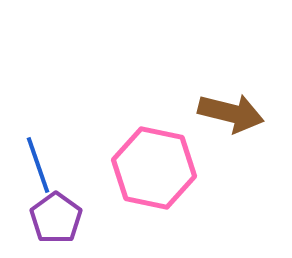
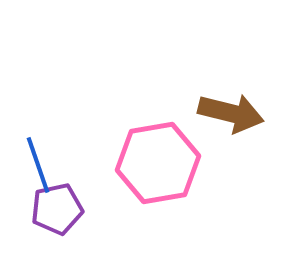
pink hexagon: moved 4 px right, 5 px up; rotated 22 degrees counterclockwise
purple pentagon: moved 1 px right, 9 px up; rotated 24 degrees clockwise
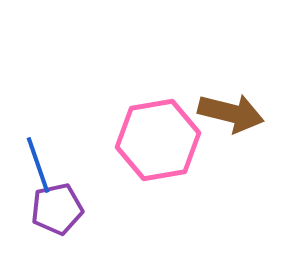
pink hexagon: moved 23 px up
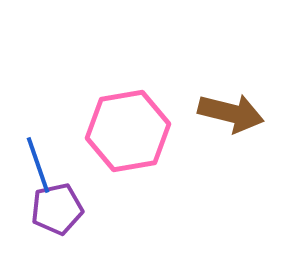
pink hexagon: moved 30 px left, 9 px up
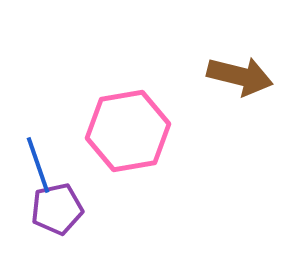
brown arrow: moved 9 px right, 37 px up
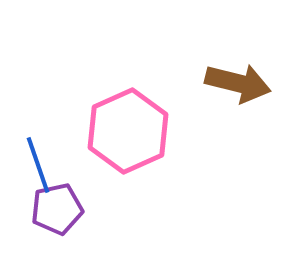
brown arrow: moved 2 px left, 7 px down
pink hexagon: rotated 14 degrees counterclockwise
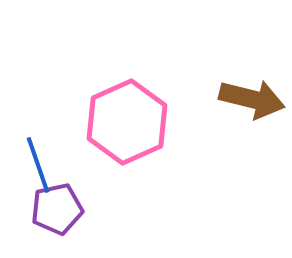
brown arrow: moved 14 px right, 16 px down
pink hexagon: moved 1 px left, 9 px up
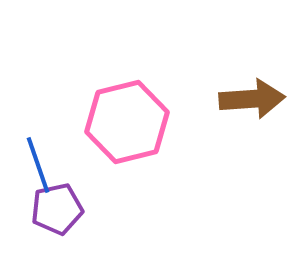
brown arrow: rotated 18 degrees counterclockwise
pink hexagon: rotated 10 degrees clockwise
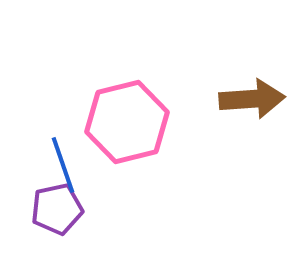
blue line: moved 25 px right
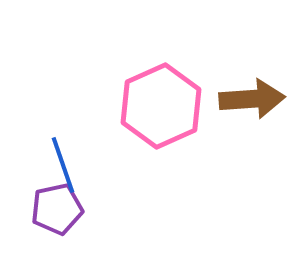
pink hexagon: moved 34 px right, 16 px up; rotated 10 degrees counterclockwise
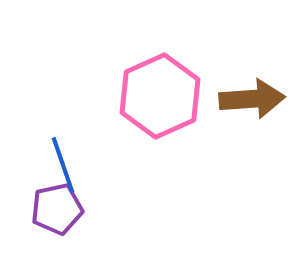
pink hexagon: moved 1 px left, 10 px up
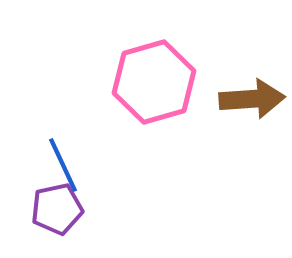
pink hexagon: moved 6 px left, 14 px up; rotated 8 degrees clockwise
blue line: rotated 6 degrees counterclockwise
